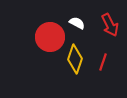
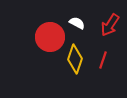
red arrow: rotated 60 degrees clockwise
red line: moved 2 px up
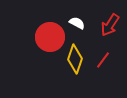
red line: rotated 18 degrees clockwise
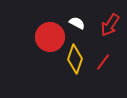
red line: moved 2 px down
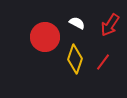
red circle: moved 5 px left
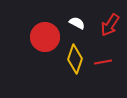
red line: rotated 42 degrees clockwise
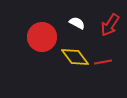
red circle: moved 3 px left
yellow diamond: moved 2 px up; rotated 56 degrees counterclockwise
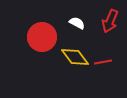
red arrow: moved 4 px up; rotated 10 degrees counterclockwise
